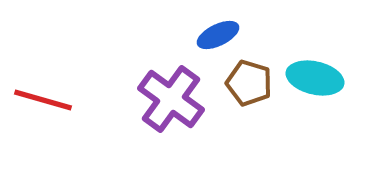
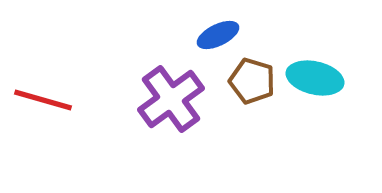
brown pentagon: moved 3 px right, 2 px up
purple cross: rotated 18 degrees clockwise
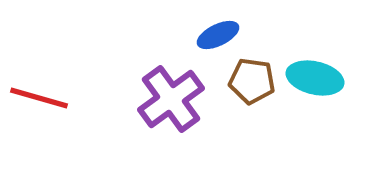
brown pentagon: rotated 9 degrees counterclockwise
red line: moved 4 px left, 2 px up
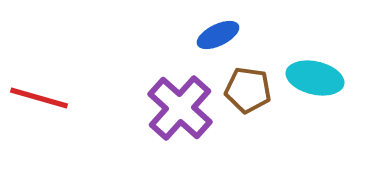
brown pentagon: moved 4 px left, 9 px down
purple cross: moved 9 px right, 9 px down; rotated 12 degrees counterclockwise
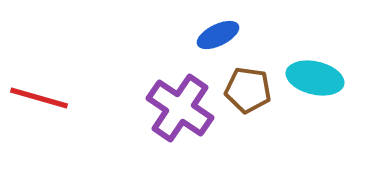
purple cross: rotated 8 degrees counterclockwise
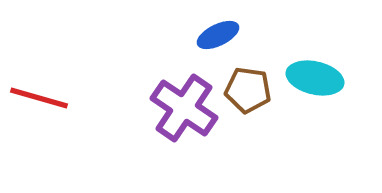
purple cross: moved 4 px right
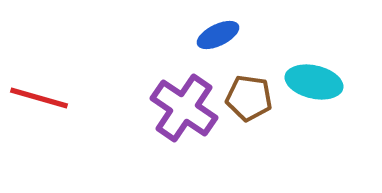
cyan ellipse: moved 1 px left, 4 px down
brown pentagon: moved 1 px right, 8 px down
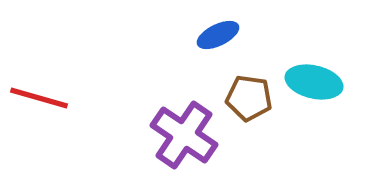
purple cross: moved 27 px down
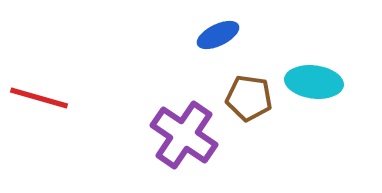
cyan ellipse: rotated 6 degrees counterclockwise
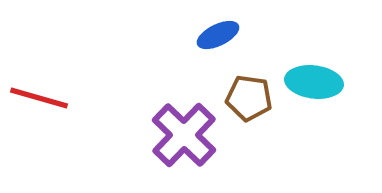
purple cross: rotated 10 degrees clockwise
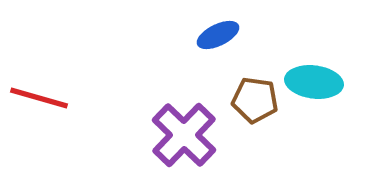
brown pentagon: moved 6 px right, 2 px down
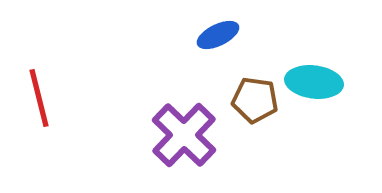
red line: rotated 60 degrees clockwise
